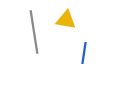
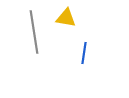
yellow triangle: moved 2 px up
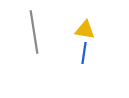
yellow triangle: moved 19 px right, 12 px down
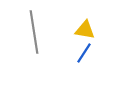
blue line: rotated 25 degrees clockwise
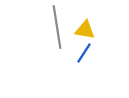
gray line: moved 23 px right, 5 px up
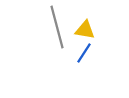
gray line: rotated 6 degrees counterclockwise
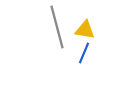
blue line: rotated 10 degrees counterclockwise
